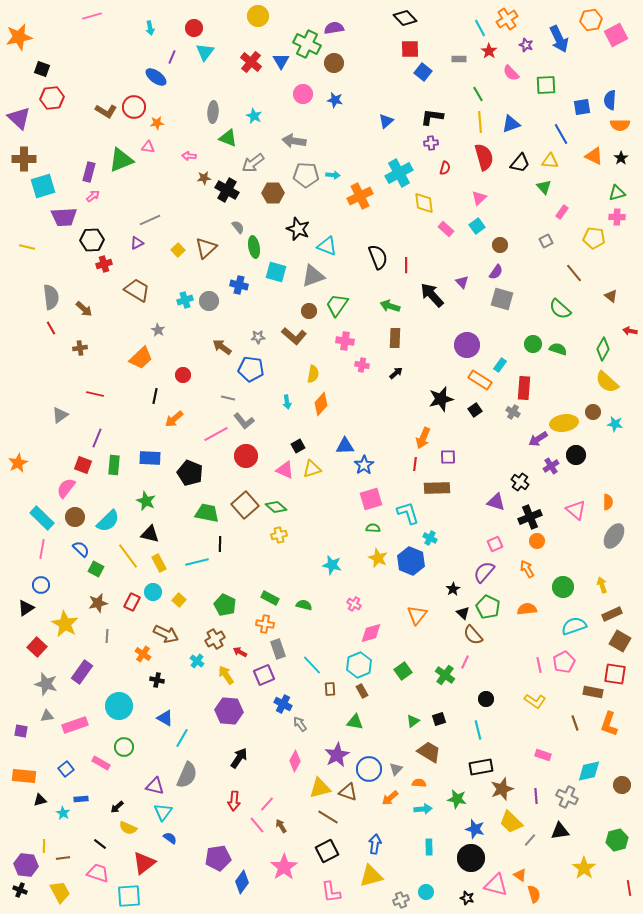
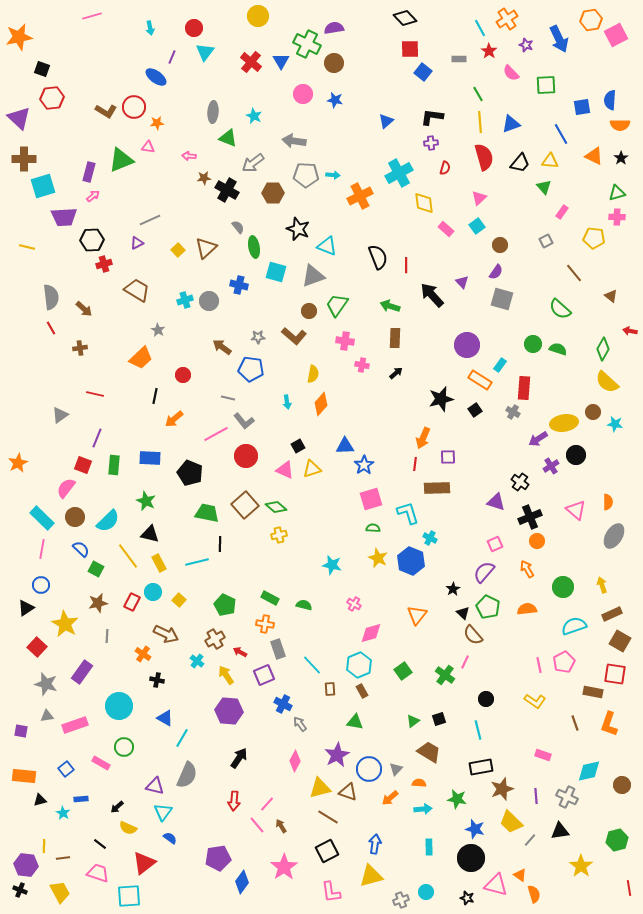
yellow star at (584, 868): moved 3 px left, 2 px up
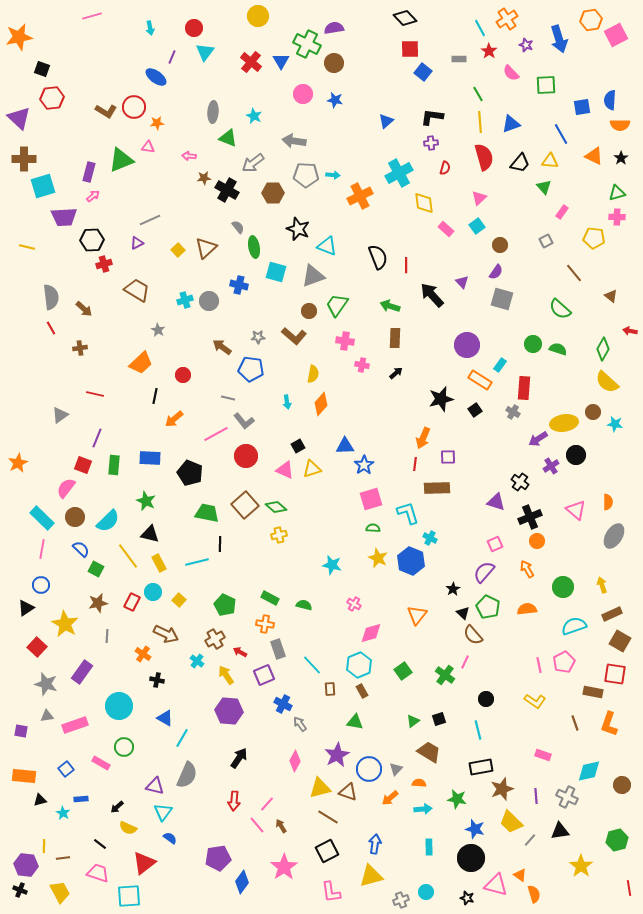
blue arrow at (559, 39): rotated 8 degrees clockwise
orange trapezoid at (141, 358): moved 5 px down
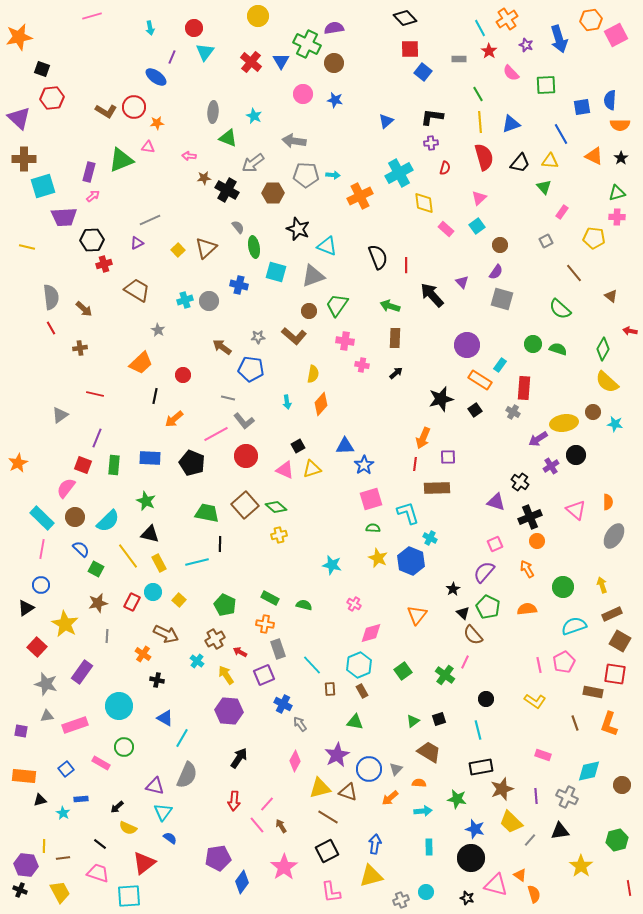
black pentagon at (190, 473): moved 2 px right, 10 px up
cyan arrow at (423, 809): moved 2 px down
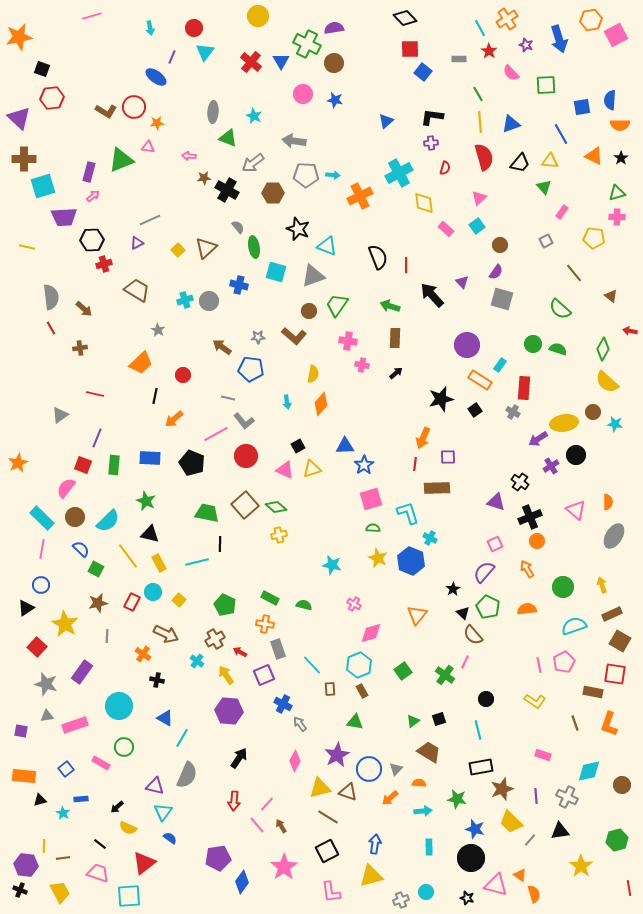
pink cross at (345, 341): moved 3 px right
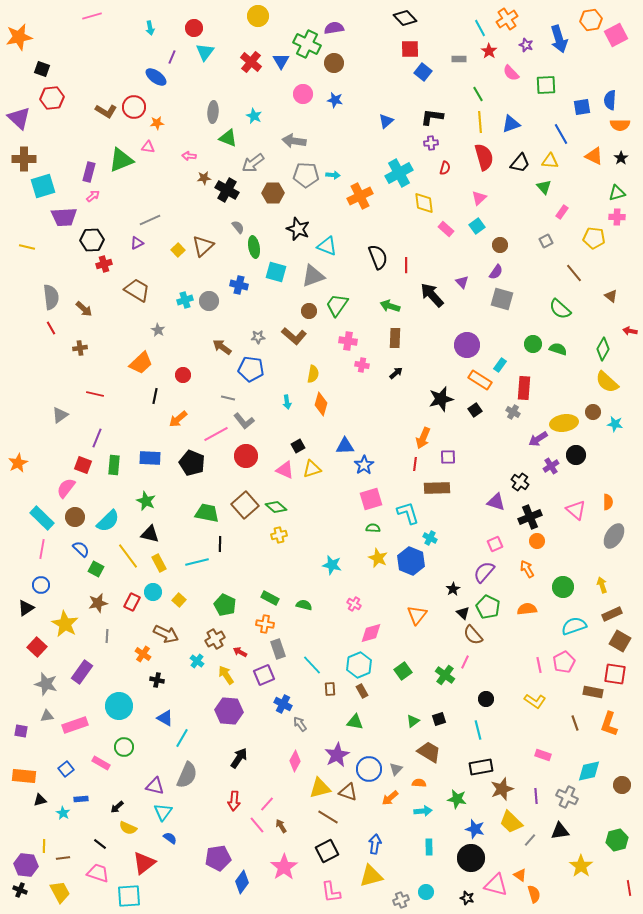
brown triangle at (206, 248): moved 3 px left, 2 px up
orange diamond at (321, 404): rotated 25 degrees counterclockwise
orange arrow at (174, 419): moved 4 px right
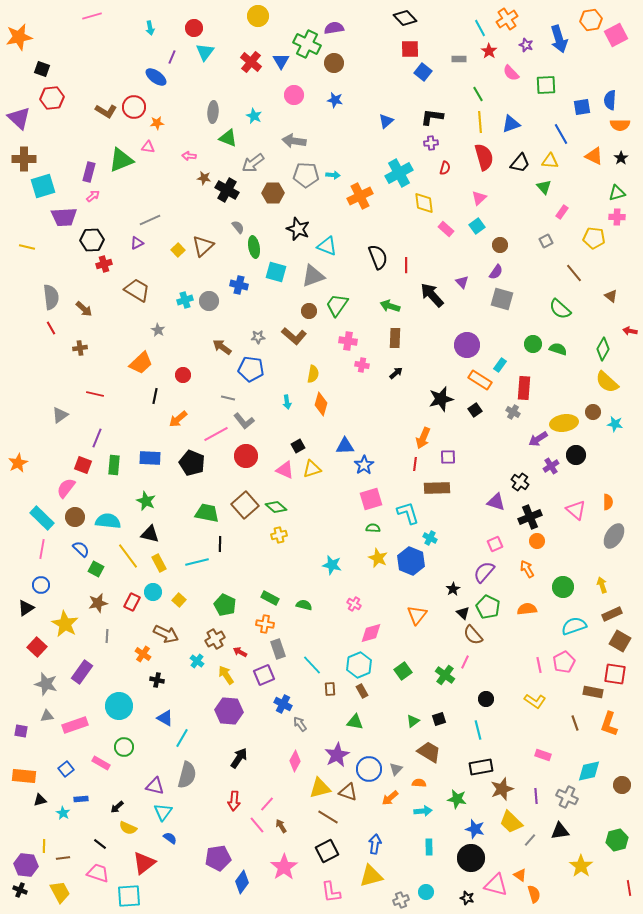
pink circle at (303, 94): moved 9 px left, 1 px down
brown star at (204, 178): rotated 16 degrees clockwise
cyan semicircle at (108, 521): rotated 130 degrees counterclockwise
gray semicircle at (187, 775): rotated 8 degrees counterclockwise
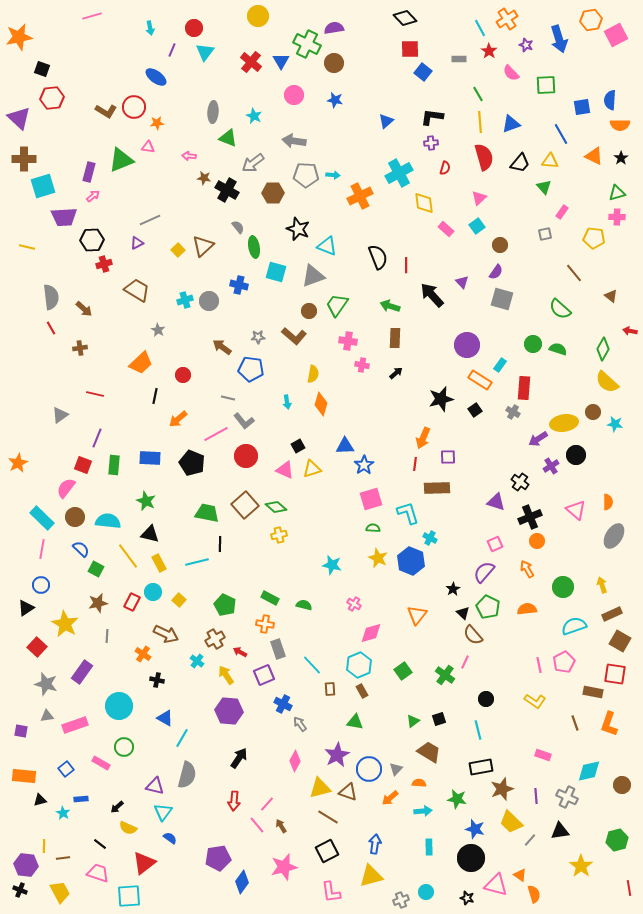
purple line at (172, 57): moved 7 px up
gray square at (546, 241): moved 1 px left, 7 px up; rotated 16 degrees clockwise
pink star at (284, 867): rotated 20 degrees clockwise
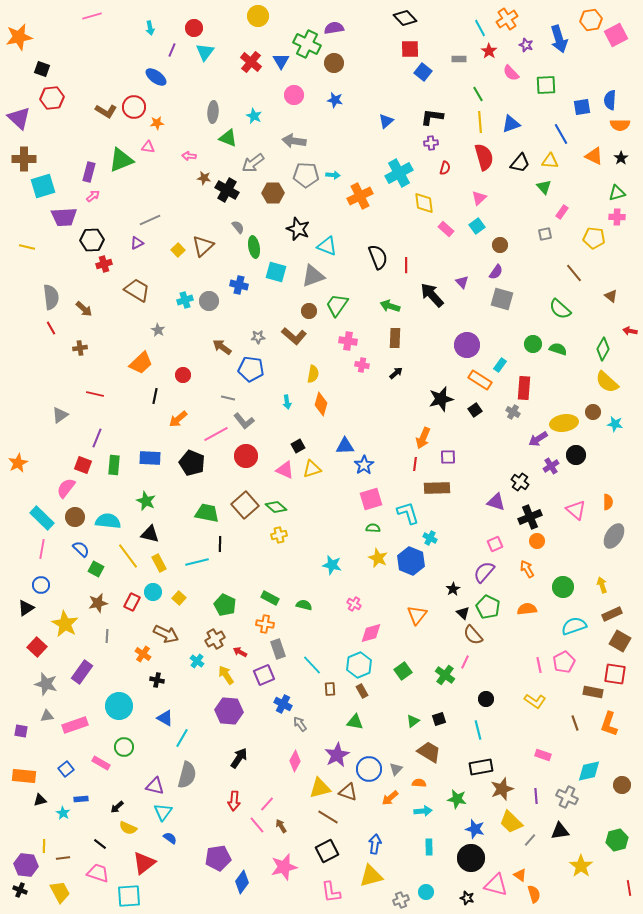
yellow square at (179, 600): moved 2 px up
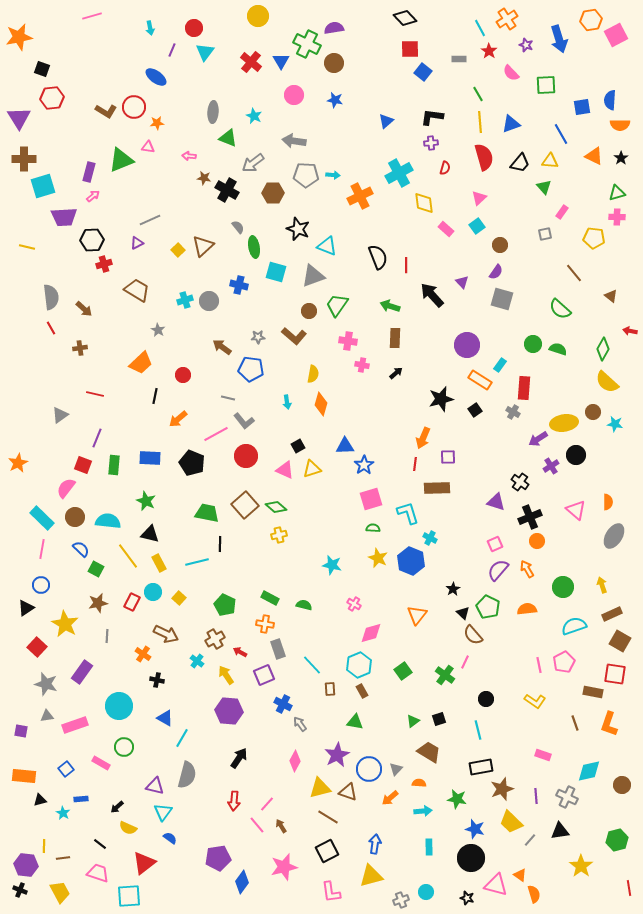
purple triangle at (19, 118): rotated 15 degrees clockwise
purple semicircle at (484, 572): moved 14 px right, 2 px up
